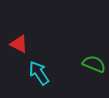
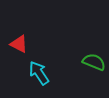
green semicircle: moved 2 px up
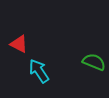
cyan arrow: moved 2 px up
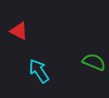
red triangle: moved 13 px up
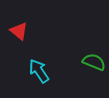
red triangle: rotated 12 degrees clockwise
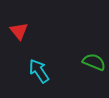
red triangle: rotated 12 degrees clockwise
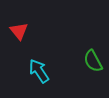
green semicircle: moved 1 px left, 1 px up; rotated 140 degrees counterclockwise
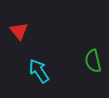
green semicircle: rotated 15 degrees clockwise
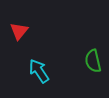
red triangle: rotated 18 degrees clockwise
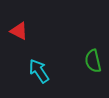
red triangle: rotated 42 degrees counterclockwise
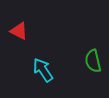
cyan arrow: moved 4 px right, 1 px up
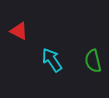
cyan arrow: moved 9 px right, 10 px up
